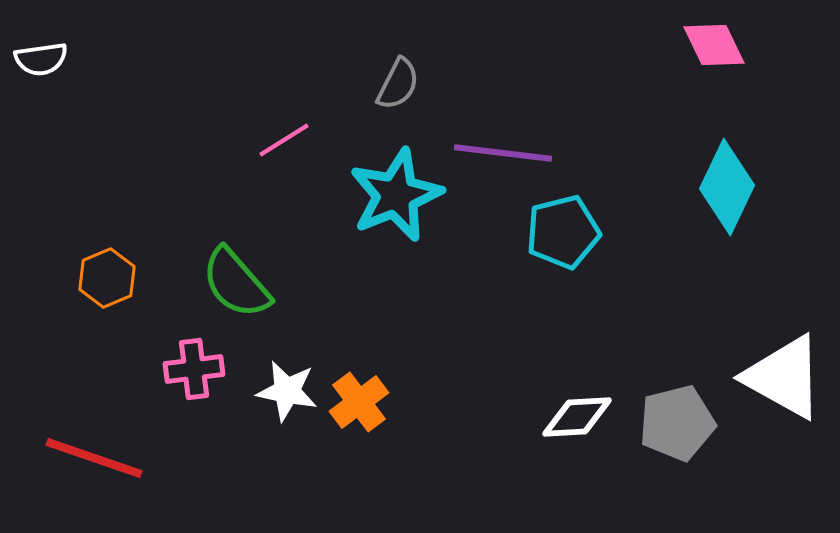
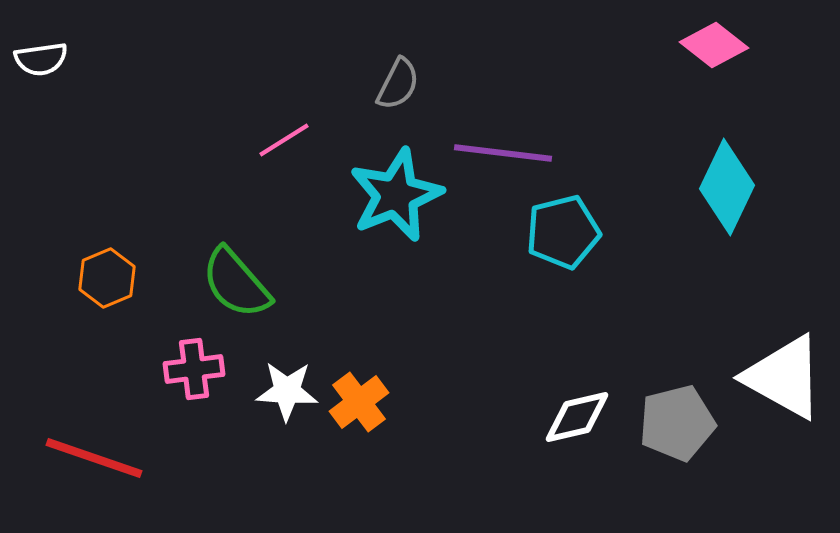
pink diamond: rotated 26 degrees counterclockwise
white star: rotated 8 degrees counterclockwise
white diamond: rotated 10 degrees counterclockwise
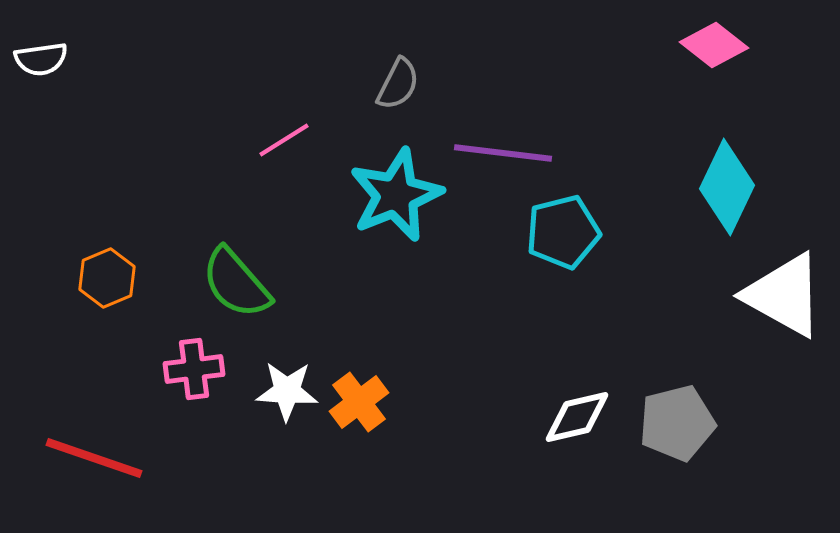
white triangle: moved 82 px up
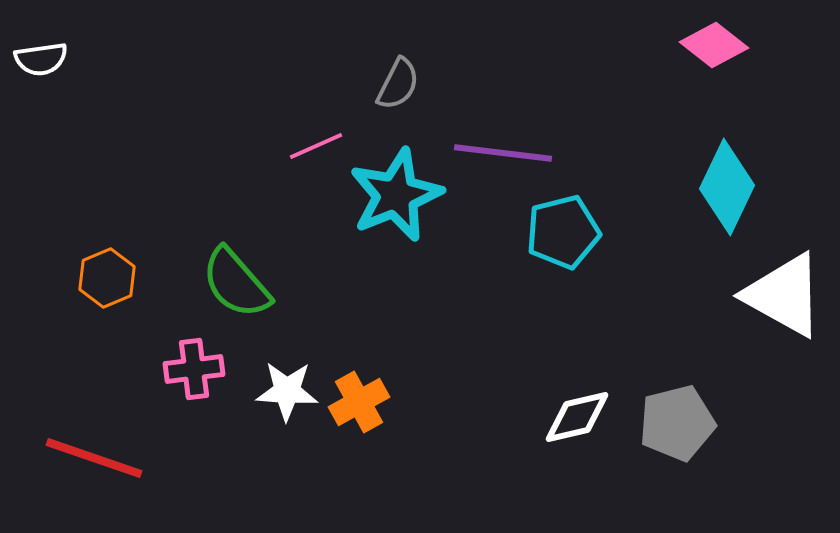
pink line: moved 32 px right, 6 px down; rotated 8 degrees clockwise
orange cross: rotated 8 degrees clockwise
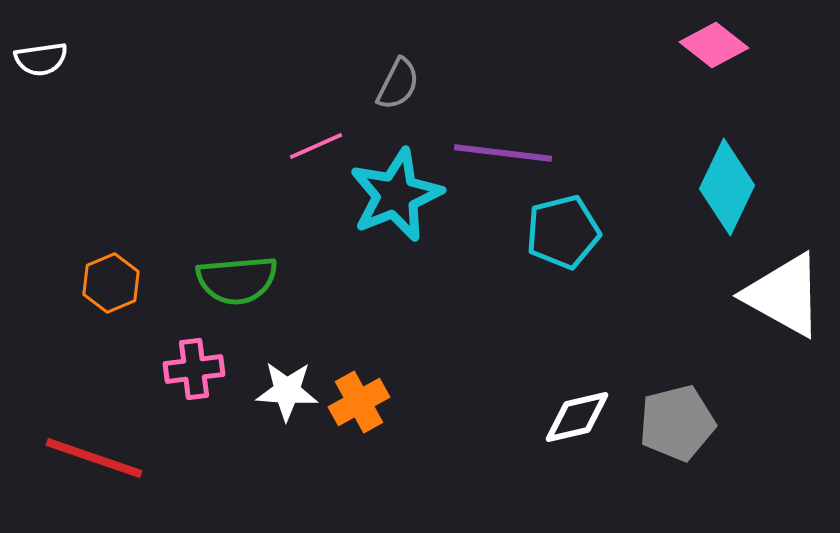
orange hexagon: moved 4 px right, 5 px down
green semicircle: moved 1 px right, 3 px up; rotated 54 degrees counterclockwise
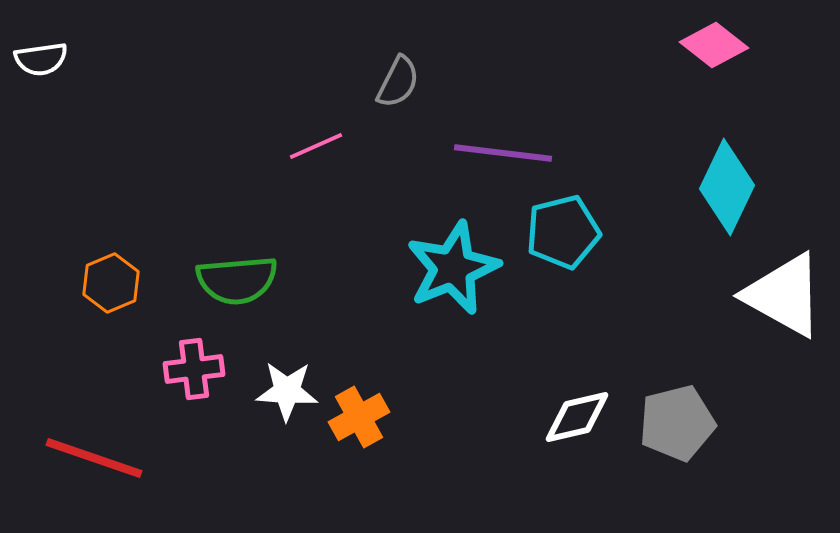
gray semicircle: moved 2 px up
cyan star: moved 57 px right, 73 px down
orange cross: moved 15 px down
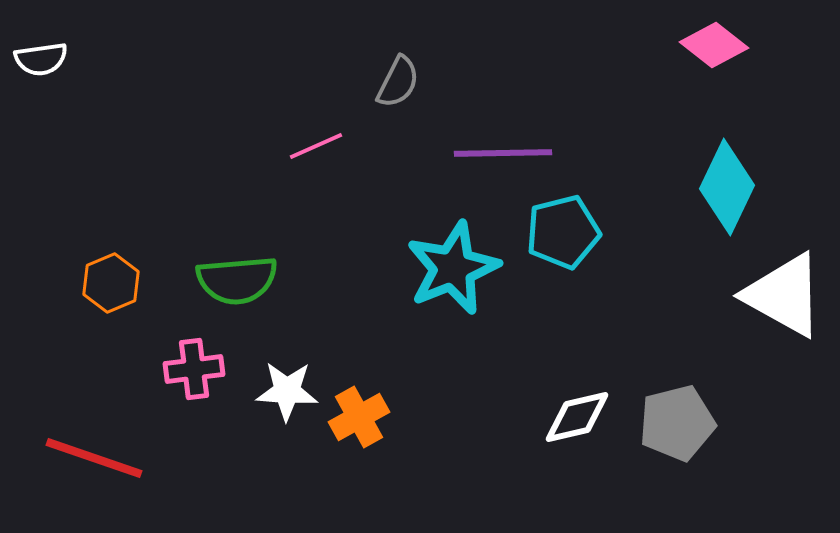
purple line: rotated 8 degrees counterclockwise
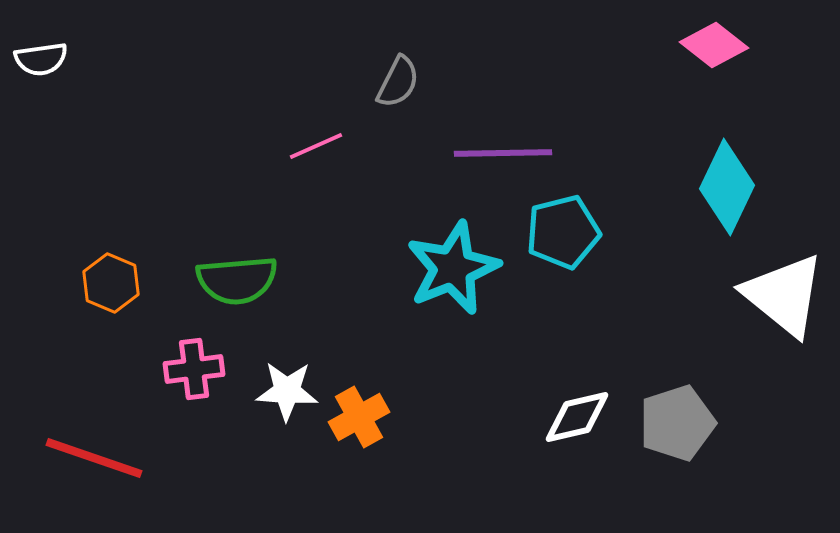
orange hexagon: rotated 14 degrees counterclockwise
white triangle: rotated 10 degrees clockwise
gray pentagon: rotated 4 degrees counterclockwise
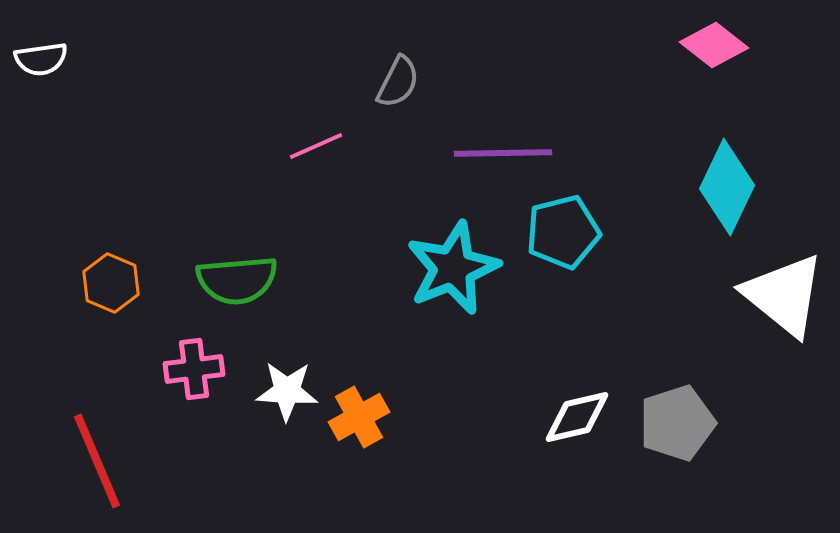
red line: moved 3 px right, 3 px down; rotated 48 degrees clockwise
